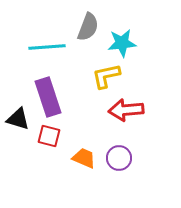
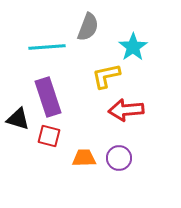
cyan star: moved 11 px right, 4 px down; rotated 28 degrees counterclockwise
orange trapezoid: rotated 25 degrees counterclockwise
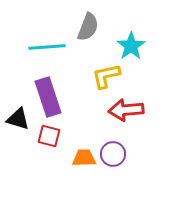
cyan star: moved 2 px left, 1 px up
purple circle: moved 6 px left, 4 px up
